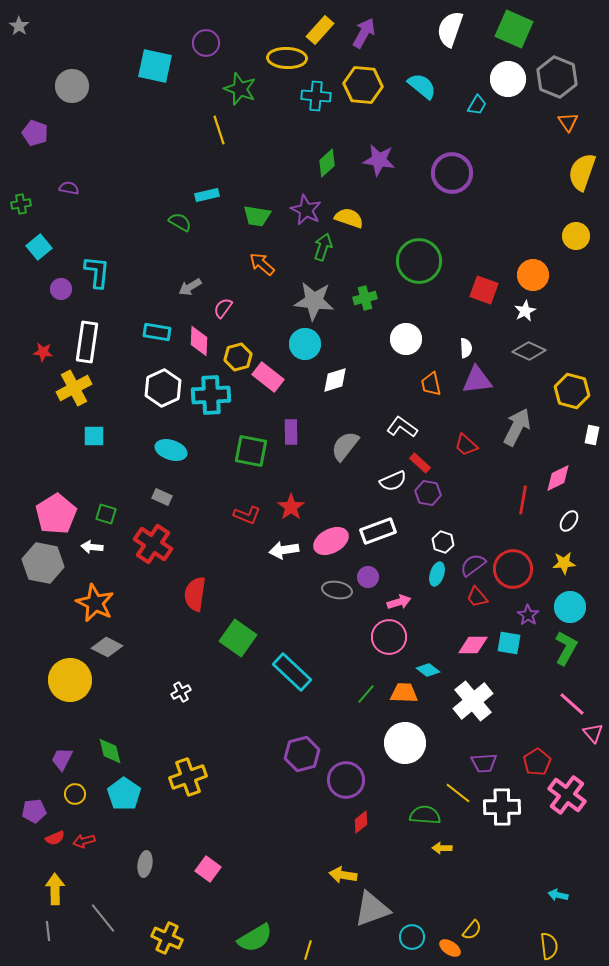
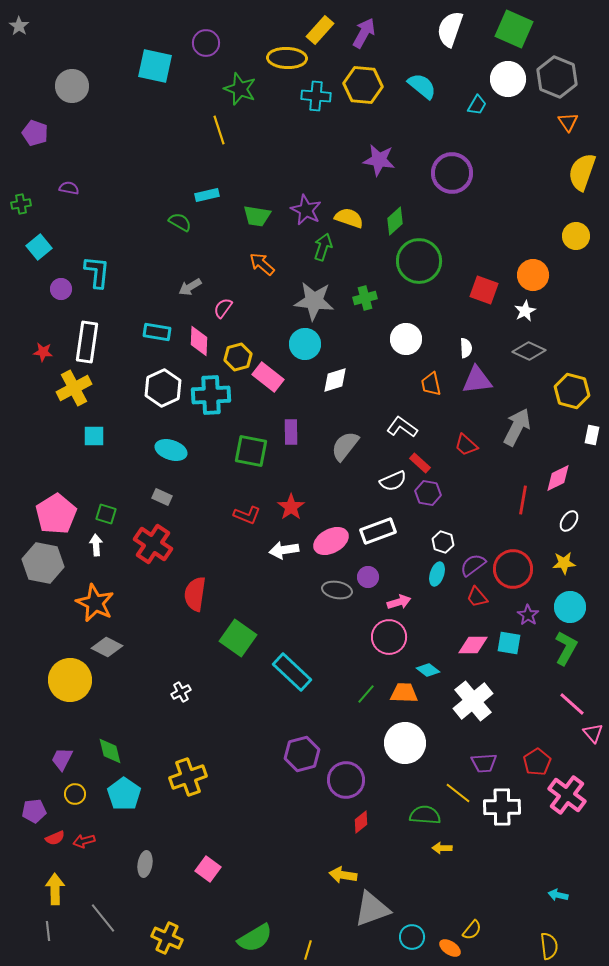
green diamond at (327, 163): moved 68 px right, 58 px down
white arrow at (92, 547): moved 4 px right, 2 px up; rotated 80 degrees clockwise
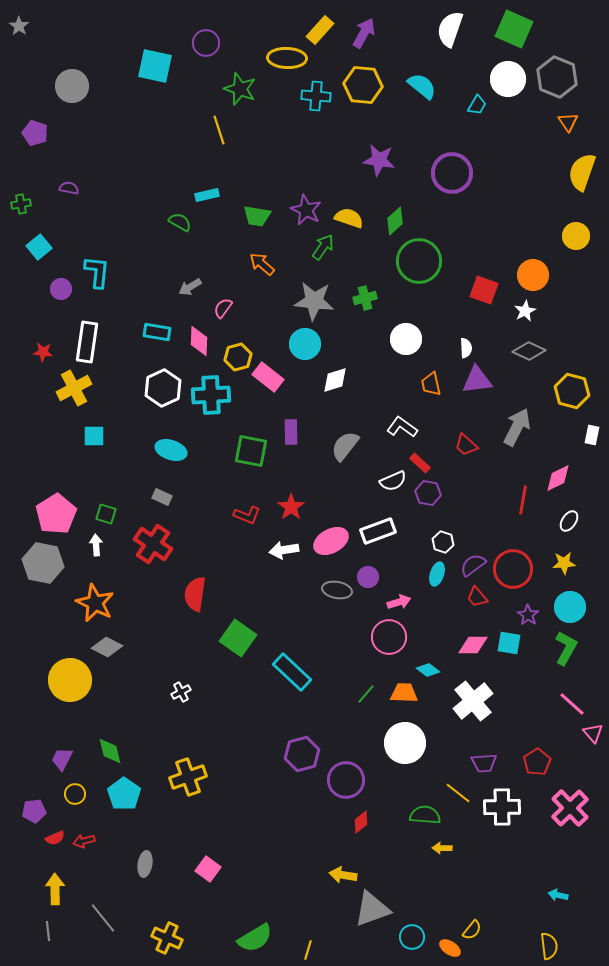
green arrow at (323, 247): rotated 16 degrees clockwise
pink cross at (567, 795): moved 3 px right, 13 px down; rotated 9 degrees clockwise
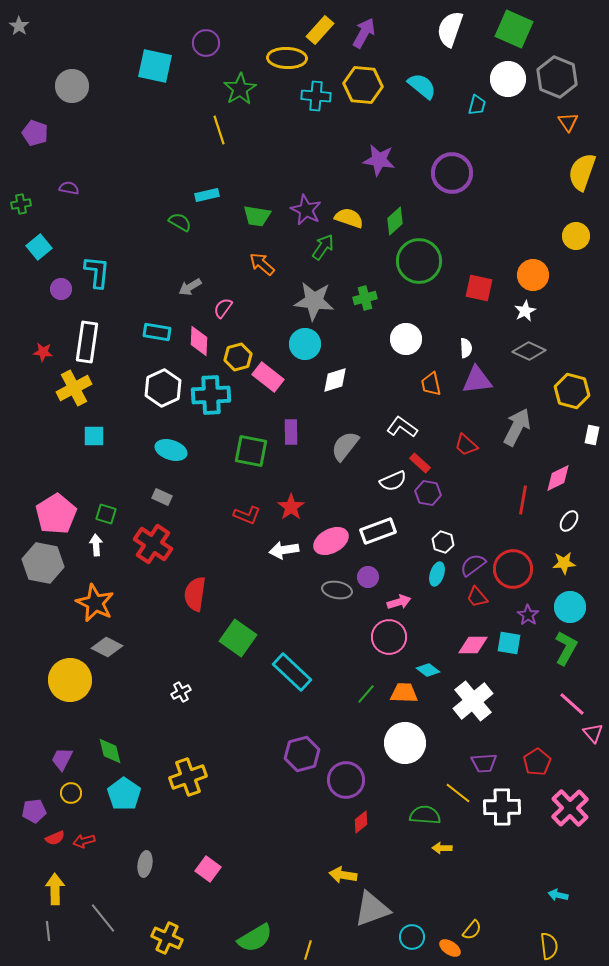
green star at (240, 89): rotated 20 degrees clockwise
cyan trapezoid at (477, 105): rotated 15 degrees counterclockwise
red square at (484, 290): moved 5 px left, 2 px up; rotated 8 degrees counterclockwise
yellow circle at (75, 794): moved 4 px left, 1 px up
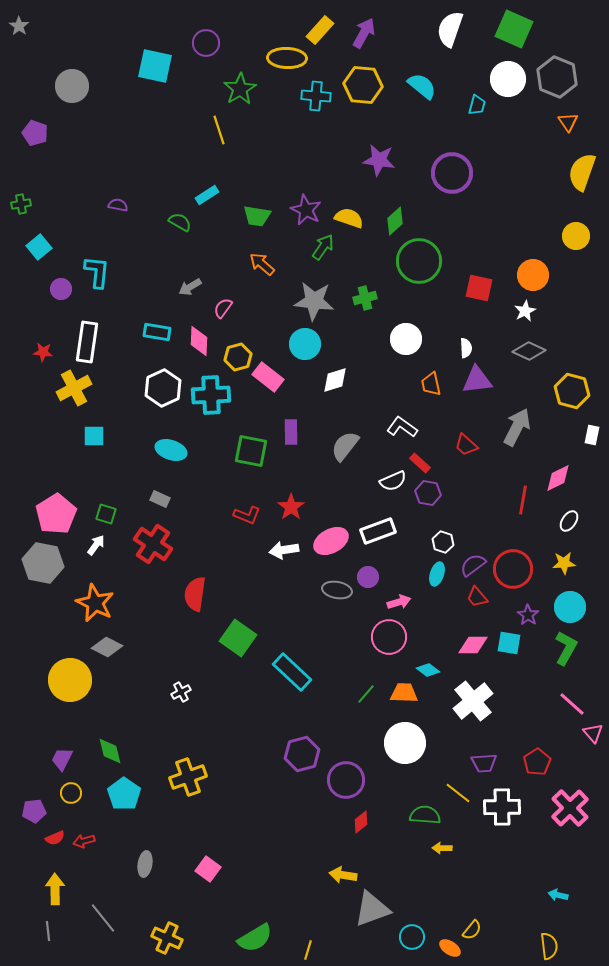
purple semicircle at (69, 188): moved 49 px right, 17 px down
cyan rectangle at (207, 195): rotated 20 degrees counterclockwise
gray rectangle at (162, 497): moved 2 px left, 2 px down
white arrow at (96, 545): rotated 40 degrees clockwise
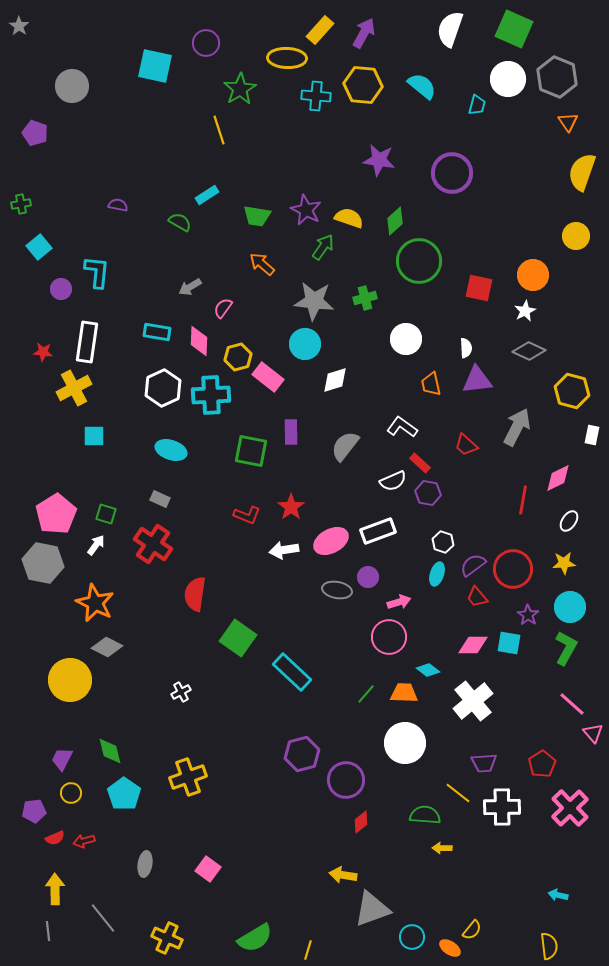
red pentagon at (537, 762): moved 5 px right, 2 px down
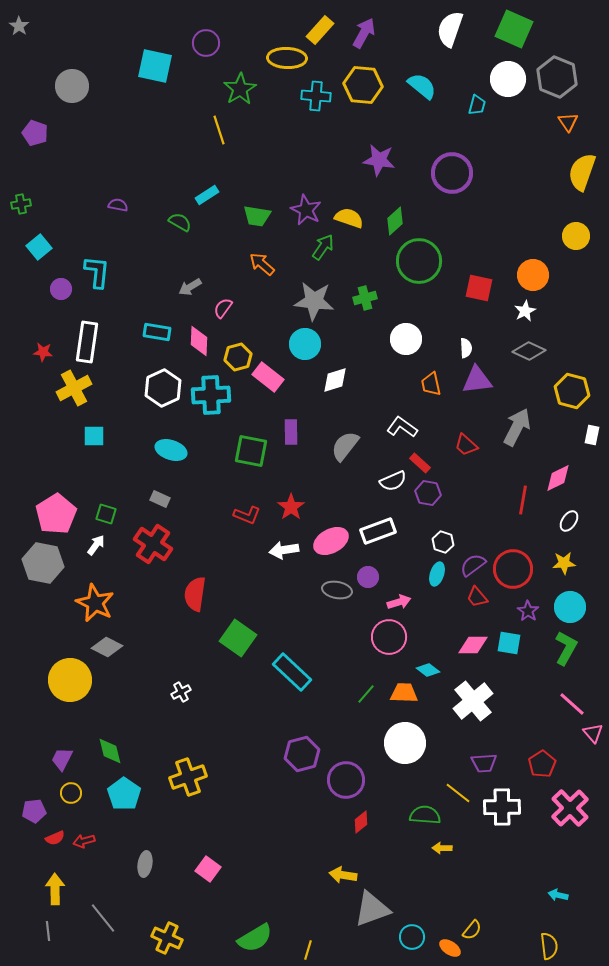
purple star at (528, 615): moved 4 px up
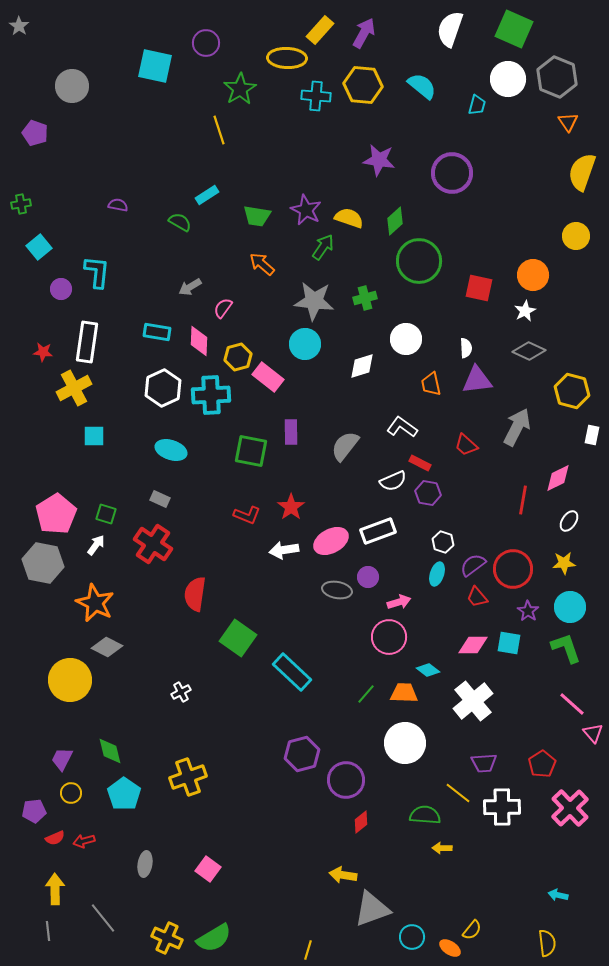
white diamond at (335, 380): moved 27 px right, 14 px up
red rectangle at (420, 463): rotated 15 degrees counterclockwise
green L-shape at (566, 648): rotated 48 degrees counterclockwise
green semicircle at (255, 938): moved 41 px left
yellow semicircle at (549, 946): moved 2 px left, 3 px up
